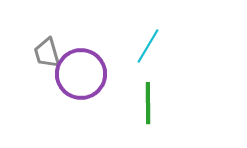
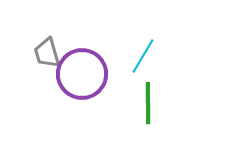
cyan line: moved 5 px left, 10 px down
purple circle: moved 1 px right
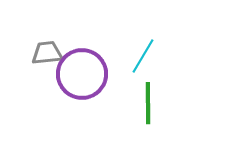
gray trapezoid: rotated 100 degrees clockwise
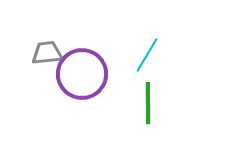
cyan line: moved 4 px right, 1 px up
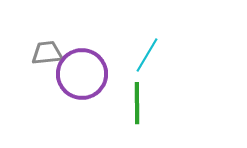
green line: moved 11 px left
